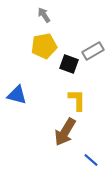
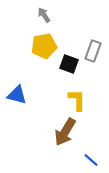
gray rectangle: rotated 40 degrees counterclockwise
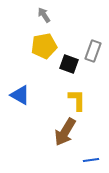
blue triangle: moved 3 px right; rotated 15 degrees clockwise
blue line: rotated 49 degrees counterclockwise
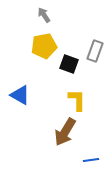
gray rectangle: moved 2 px right
